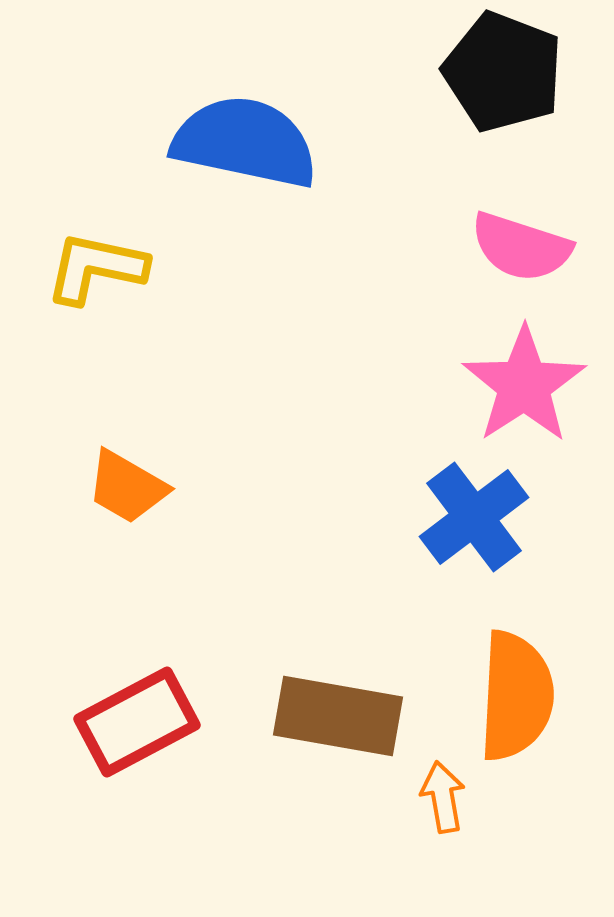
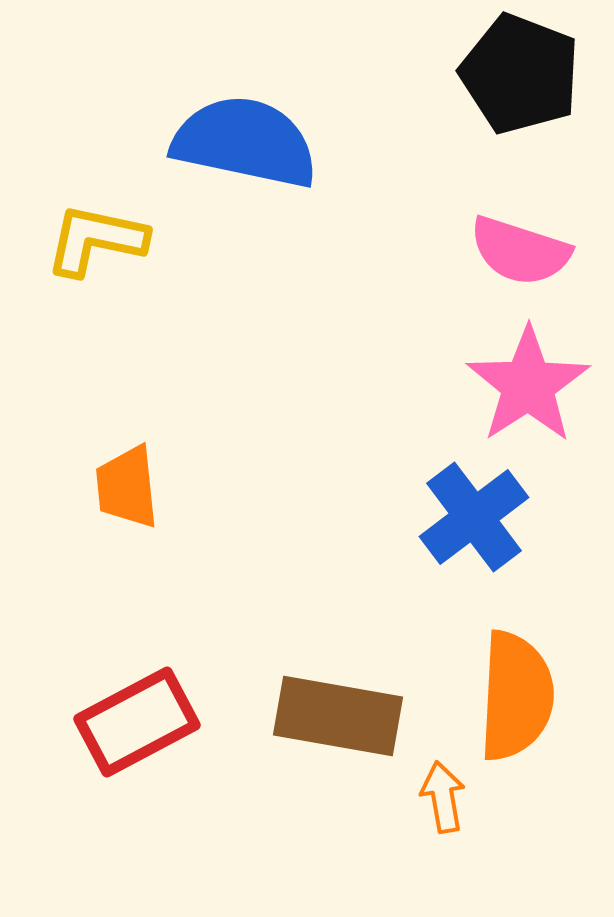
black pentagon: moved 17 px right, 2 px down
pink semicircle: moved 1 px left, 4 px down
yellow L-shape: moved 28 px up
pink star: moved 4 px right
orange trapezoid: rotated 54 degrees clockwise
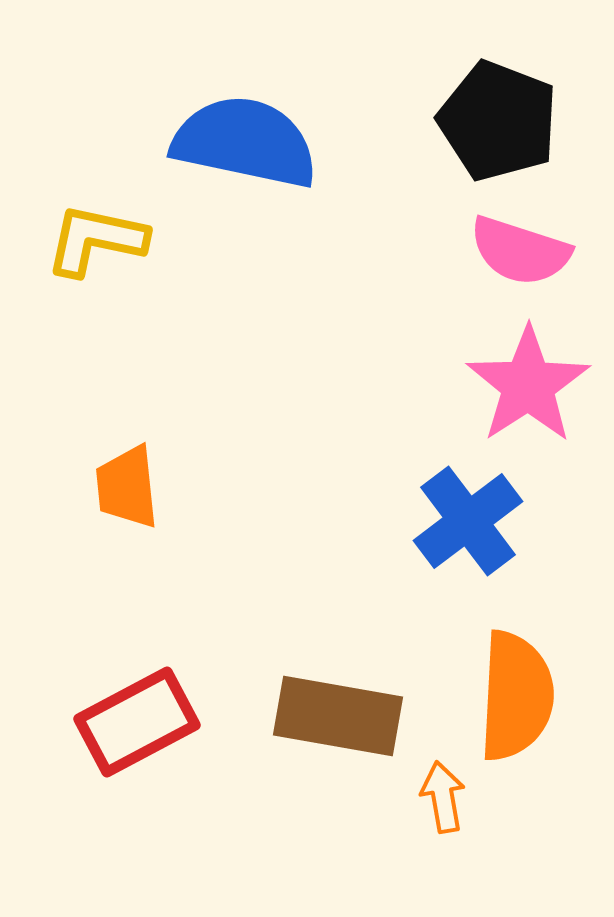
black pentagon: moved 22 px left, 47 px down
blue cross: moved 6 px left, 4 px down
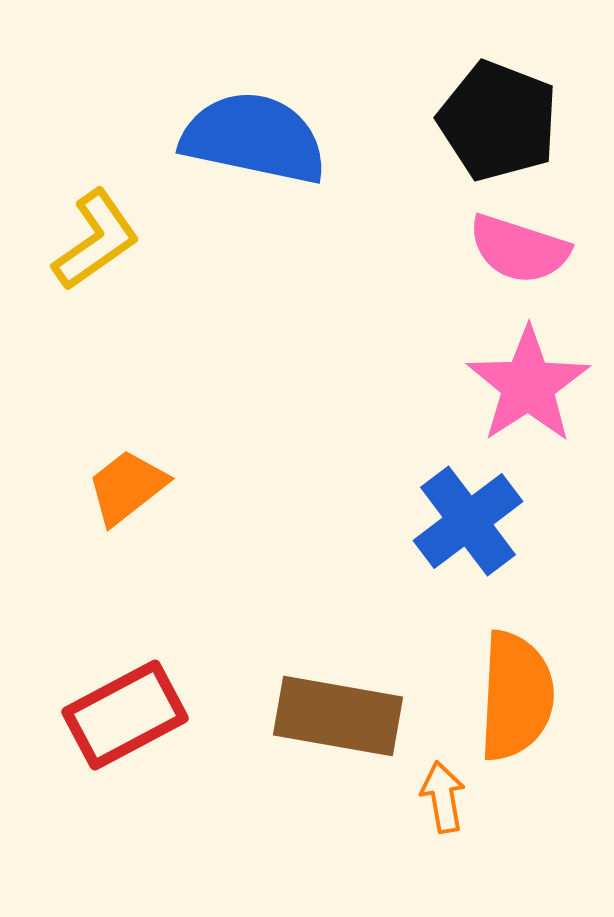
blue semicircle: moved 9 px right, 4 px up
yellow L-shape: rotated 133 degrees clockwise
pink semicircle: moved 1 px left, 2 px up
orange trapezoid: rotated 58 degrees clockwise
red rectangle: moved 12 px left, 7 px up
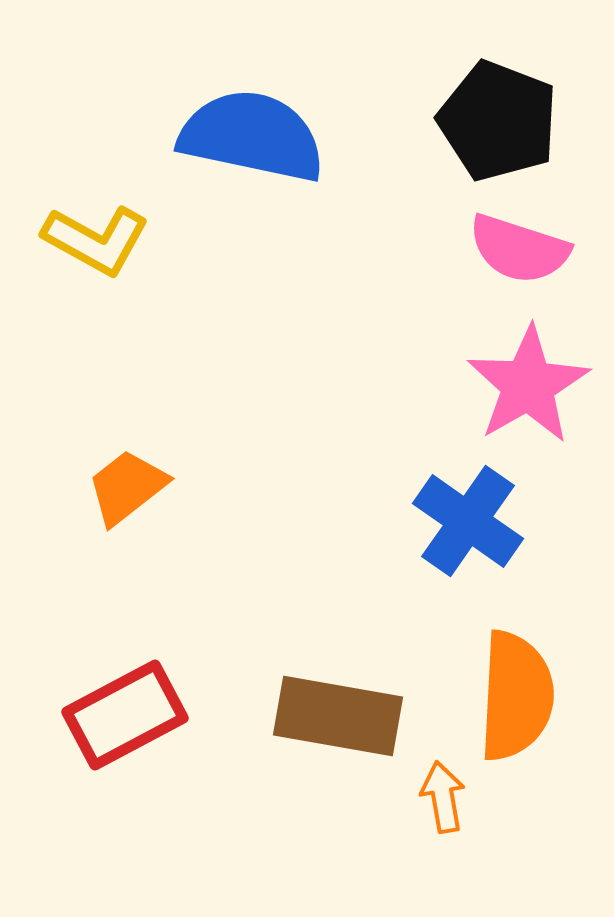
blue semicircle: moved 2 px left, 2 px up
yellow L-shape: rotated 64 degrees clockwise
pink star: rotated 3 degrees clockwise
blue cross: rotated 18 degrees counterclockwise
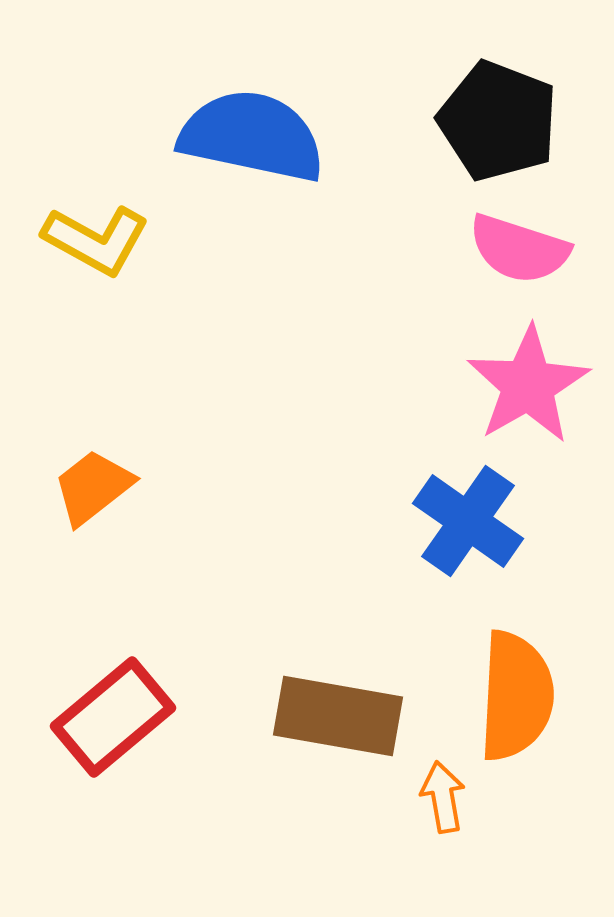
orange trapezoid: moved 34 px left
red rectangle: moved 12 px left, 2 px down; rotated 12 degrees counterclockwise
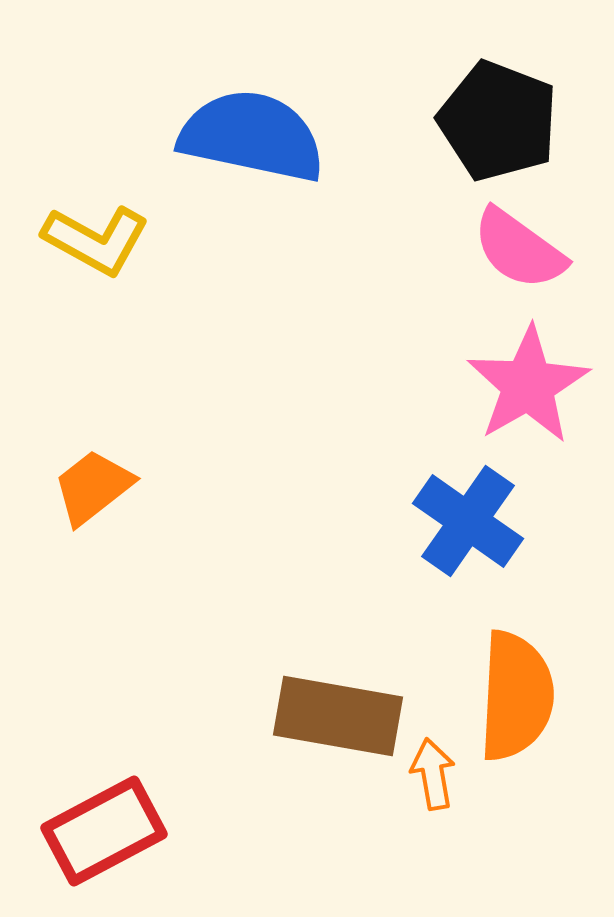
pink semicircle: rotated 18 degrees clockwise
red rectangle: moved 9 px left, 114 px down; rotated 12 degrees clockwise
orange arrow: moved 10 px left, 23 px up
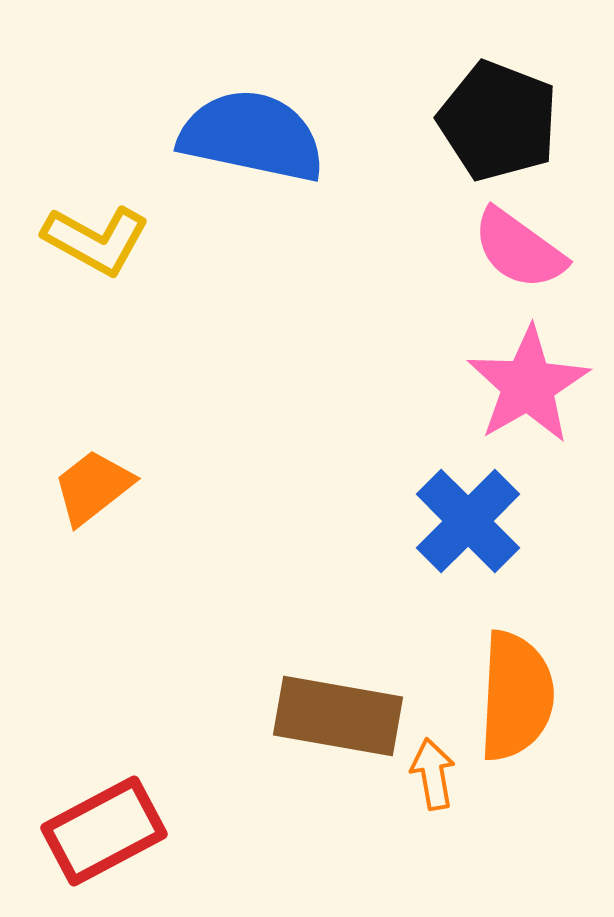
blue cross: rotated 10 degrees clockwise
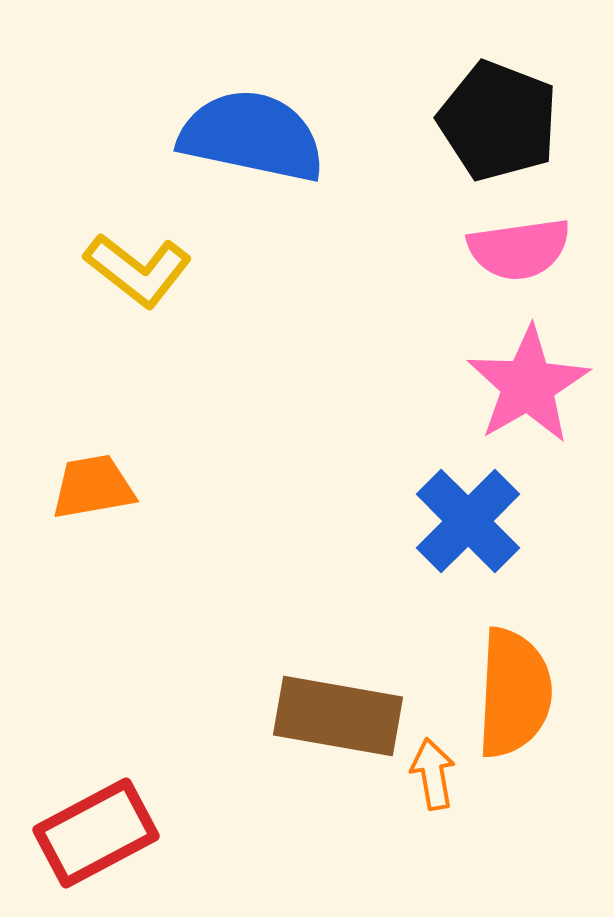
yellow L-shape: moved 42 px right, 30 px down; rotated 9 degrees clockwise
pink semicircle: rotated 44 degrees counterclockwise
orange trapezoid: rotated 28 degrees clockwise
orange semicircle: moved 2 px left, 3 px up
red rectangle: moved 8 px left, 2 px down
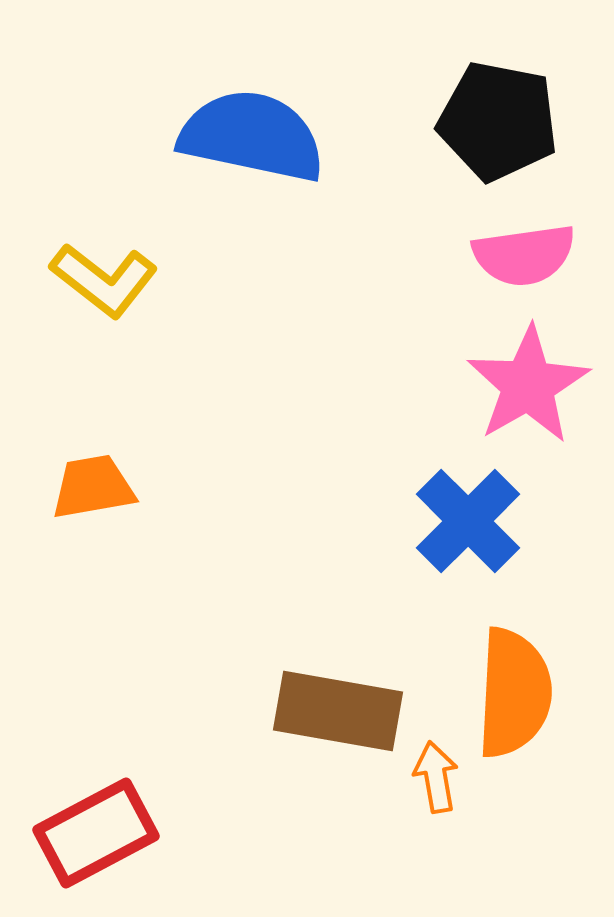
black pentagon: rotated 10 degrees counterclockwise
pink semicircle: moved 5 px right, 6 px down
yellow L-shape: moved 34 px left, 10 px down
brown rectangle: moved 5 px up
orange arrow: moved 3 px right, 3 px down
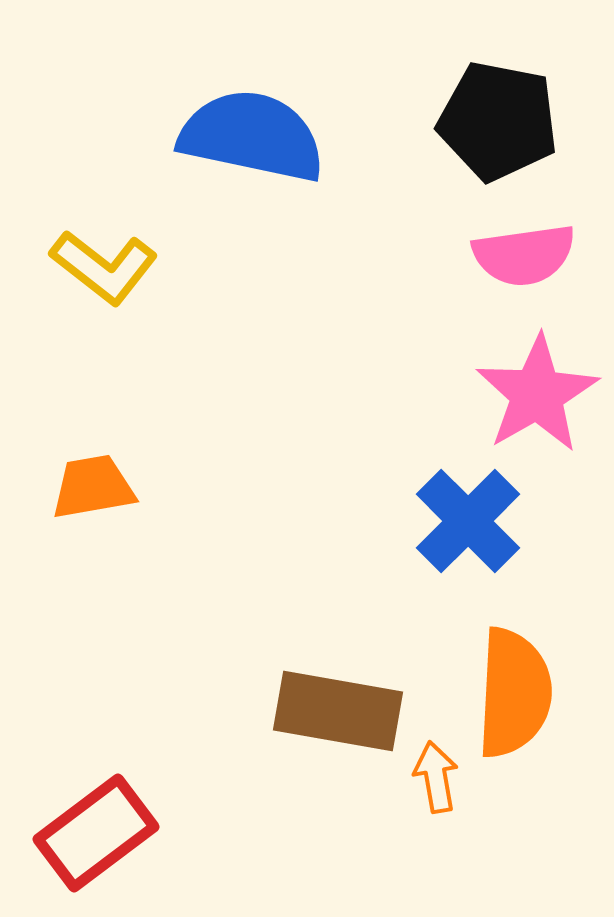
yellow L-shape: moved 13 px up
pink star: moved 9 px right, 9 px down
red rectangle: rotated 9 degrees counterclockwise
